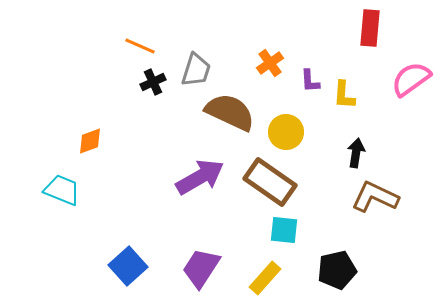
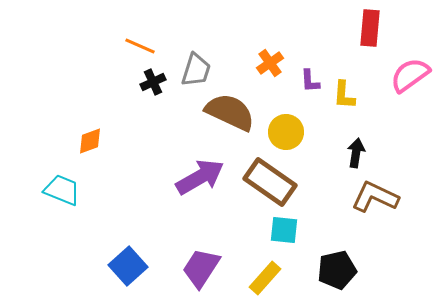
pink semicircle: moved 1 px left, 4 px up
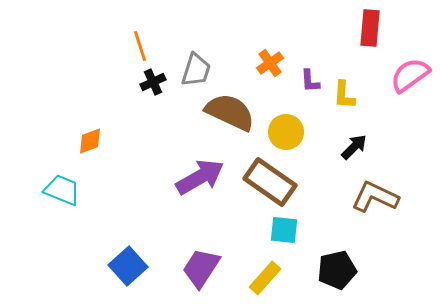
orange line: rotated 48 degrees clockwise
black arrow: moved 2 px left, 6 px up; rotated 36 degrees clockwise
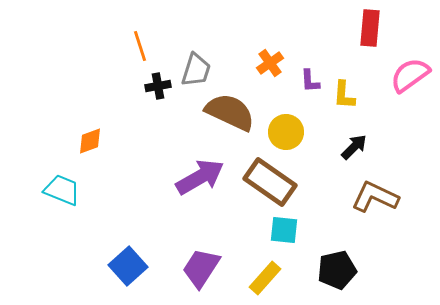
black cross: moved 5 px right, 4 px down; rotated 15 degrees clockwise
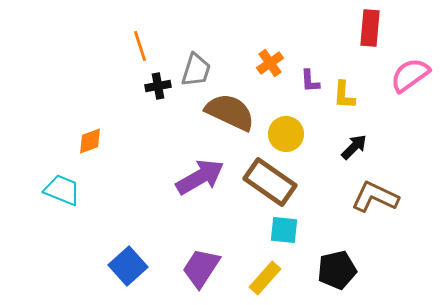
yellow circle: moved 2 px down
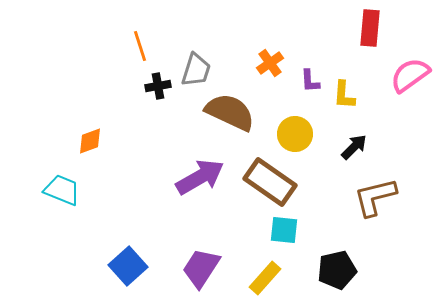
yellow circle: moved 9 px right
brown L-shape: rotated 39 degrees counterclockwise
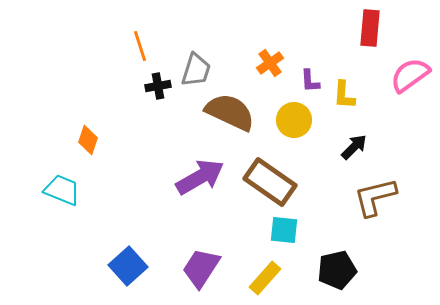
yellow circle: moved 1 px left, 14 px up
orange diamond: moved 2 px left, 1 px up; rotated 52 degrees counterclockwise
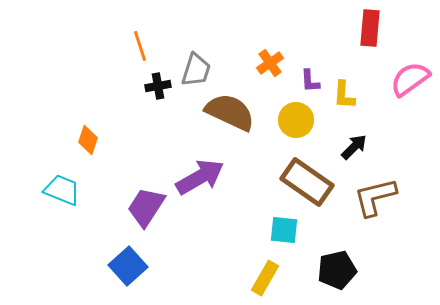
pink semicircle: moved 4 px down
yellow circle: moved 2 px right
brown rectangle: moved 37 px right
purple trapezoid: moved 55 px left, 61 px up
yellow rectangle: rotated 12 degrees counterclockwise
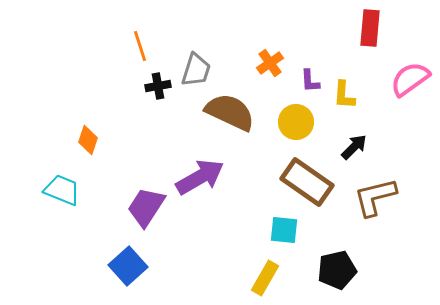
yellow circle: moved 2 px down
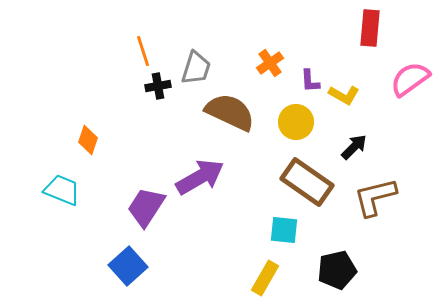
orange line: moved 3 px right, 5 px down
gray trapezoid: moved 2 px up
yellow L-shape: rotated 64 degrees counterclockwise
